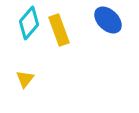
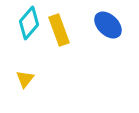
blue ellipse: moved 5 px down
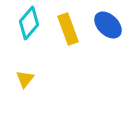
yellow rectangle: moved 9 px right, 1 px up
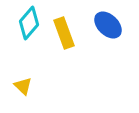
yellow rectangle: moved 4 px left, 4 px down
yellow triangle: moved 2 px left, 7 px down; rotated 24 degrees counterclockwise
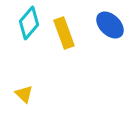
blue ellipse: moved 2 px right
yellow triangle: moved 1 px right, 8 px down
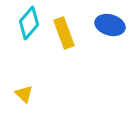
blue ellipse: rotated 28 degrees counterclockwise
